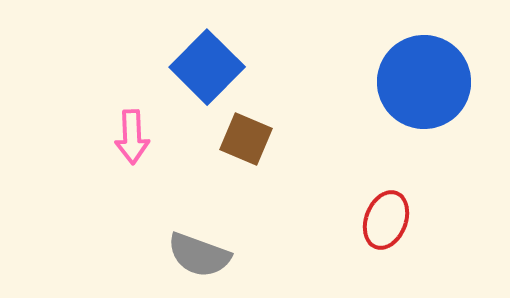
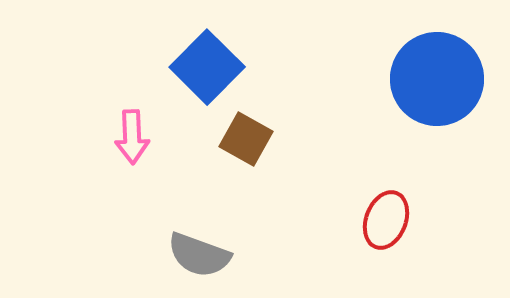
blue circle: moved 13 px right, 3 px up
brown square: rotated 6 degrees clockwise
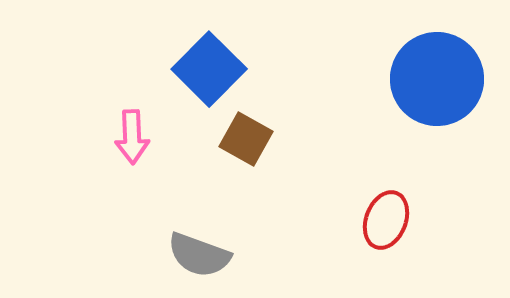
blue square: moved 2 px right, 2 px down
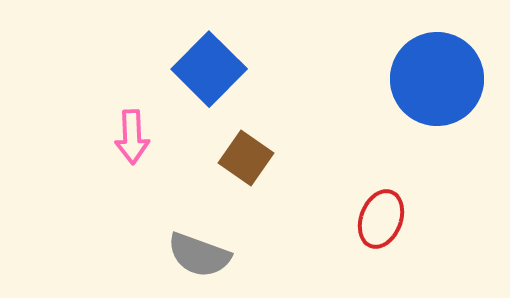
brown square: moved 19 px down; rotated 6 degrees clockwise
red ellipse: moved 5 px left, 1 px up
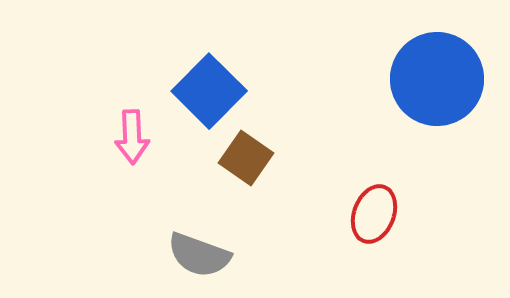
blue square: moved 22 px down
red ellipse: moved 7 px left, 5 px up
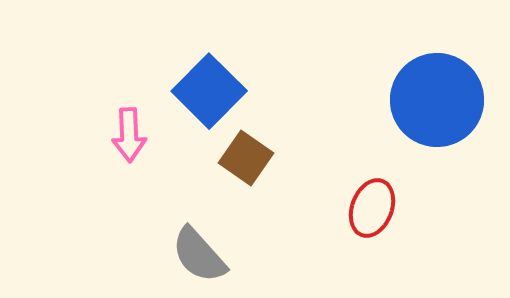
blue circle: moved 21 px down
pink arrow: moved 3 px left, 2 px up
red ellipse: moved 2 px left, 6 px up
gray semicircle: rotated 28 degrees clockwise
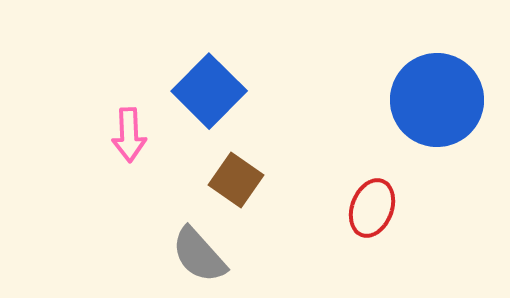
brown square: moved 10 px left, 22 px down
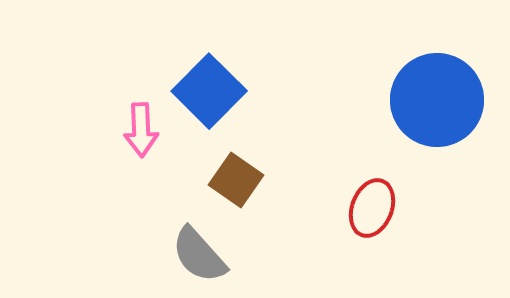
pink arrow: moved 12 px right, 5 px up
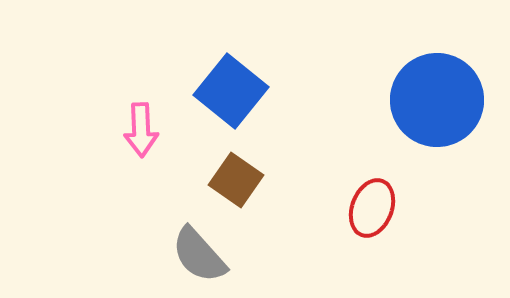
blue square: moved 22 px right; rotated 6 degrees counterclockwise
